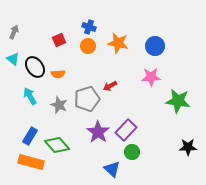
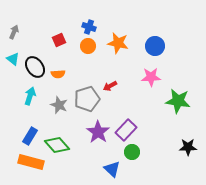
cyan arrow: rotated 48 degrees clockwise
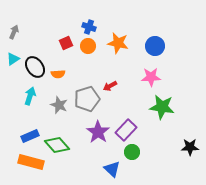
red square: moved 7 px right, 3 px down
cyan triangle: rotated 48 degrees clockwise
green star: moved 16 px left, 6 px down
blue rectangle: rotated 36 degrees clockwise
black star: moved 2 px right
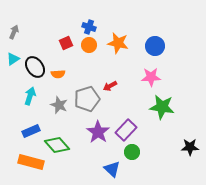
orange circle: moved 1 px right, 1 px up
blue rectangle: moved 1 px right, 5 px up
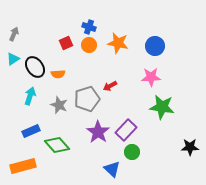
gray arrow: moved 2 px down
orange rectangle: moved 8 px left, 4 px down; rotated 30 degrees counterclockwise
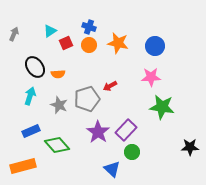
cyan triangle: moved 37 px right, 28 px up
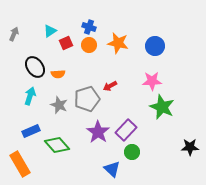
pink star: moved 1 px right, 4 px down
green star: rotated 15 degrees clockwise
orange rectangle: moved 3 px left, 2 px up; rotated 75 degrees clockwise
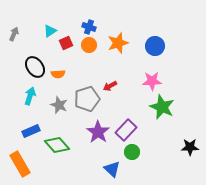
orange star: rotated 30 degrees counterclockwise
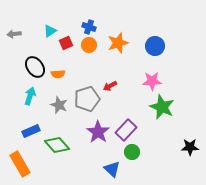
gray arrow: rotated 120 degrees counterclockwise
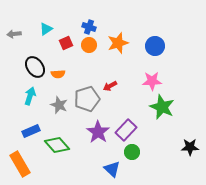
cyan triangle: moved 4 px left, 2 px up
